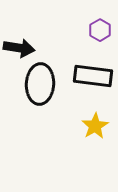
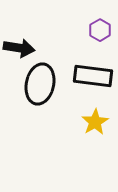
black ellipse: rotated 9 degrees clockwise
yellow star: moved 4 px up
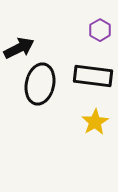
black arrow: rotated 36 degrees counterclockwise
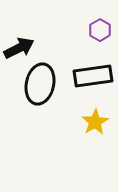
black rectangle: rotated 15 degrees counterclockwise
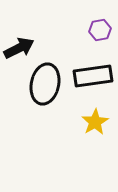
purple hexagon: rotated 20 degrees clockwise
black ellipse: moved 5 px right
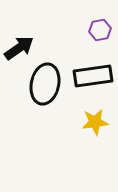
black arrow: rotated 8 degrees counterclockwise
yellow star: rotated 24 degrees clockwise
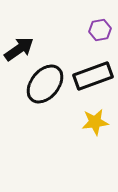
black arrow: moved 1 px down
black rectangle: rotated 12 degrees counterclockwise
black ellipse: rotated 27 degrees clockwise
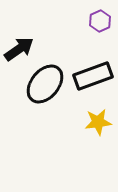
purple hexagon: moved 9 px up; rotated 15 degrees counterclockwise
yellow star: moved 3 px right
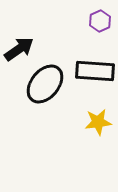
black rectangle: moved 2 px right, 5 px up; rotated 24 degrees clockwise
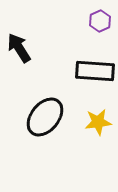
black arrow: moved 1 px up; rotated 88 degrees counterclockwise
black ellipse: moved 33 px down
